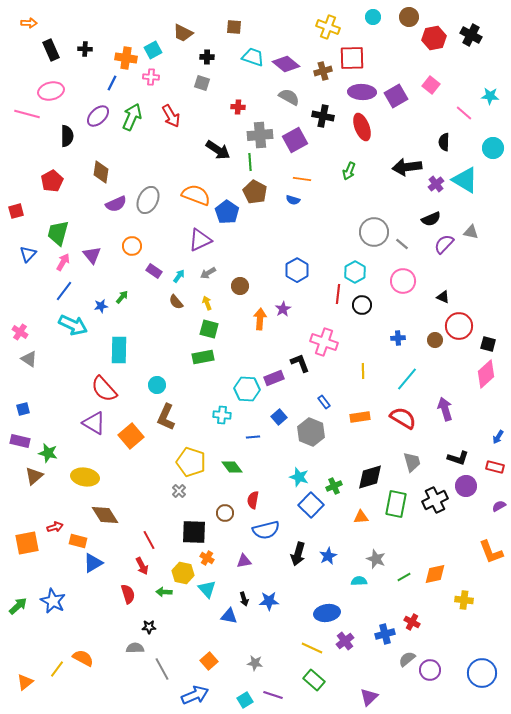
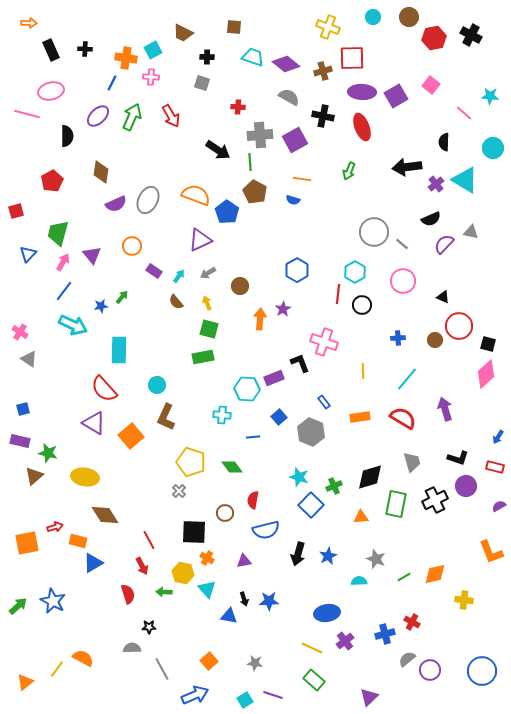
gray semicircle at (135, 648): moved 3 px left
blue circle at (482, 673): moved 2 px up
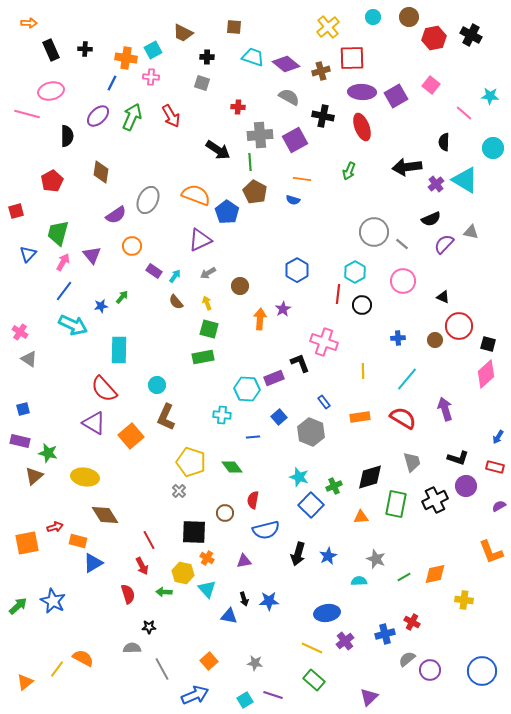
yellow cross at (328, 27): rotated 30 degrees clockwise
brown cross at (323, 71): moved 2 px left
purple semicircle at (116, 204): moved 11 px down; rotated 10 degrees counterclockwise
cyan arrow at (179, 276): moved 4 px left
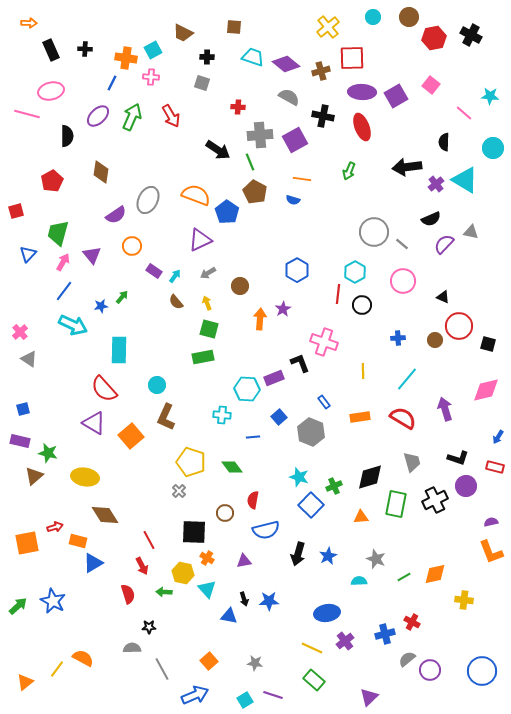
green line at (250, 162): rotated 18 degrees counterclockwise
pink cross at (20, 332): rotated 14 degrees clockwise
pink diamond at (486, 374): moved 16 px down; rotated 28 degrees clockwise
purple semicircle at (499, 506): moved 8 px left, 16 px down; rotated 16 degrees clockwise
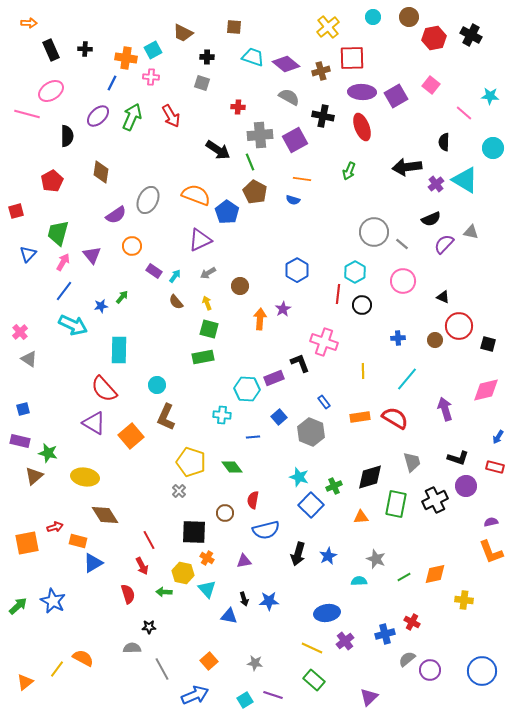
pink ellipse at (51, 91): rotated 20 degrees counterclockwise
red semicircle at (403, 418): moved 8 px left
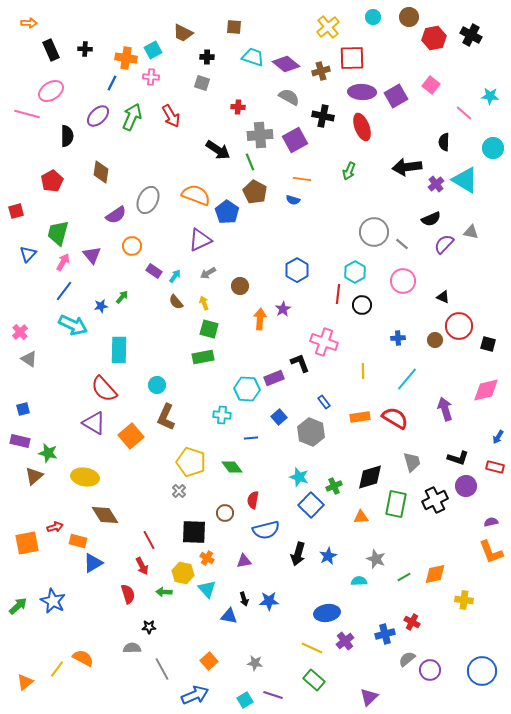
yellow arrow at (207, 303): moved 3 px left
blue line at (253, 437): moved 2 px left, 1 px down
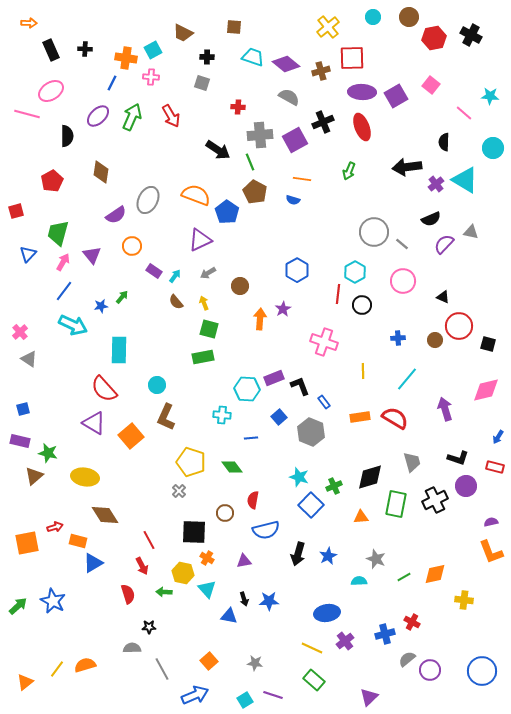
black cross at (323, 116): moved 6 px down; rotated 35 degrees counterclockwise
black L-shape at (300, 363): moved 23 px down
orange semicircle at (83, 658): moved 2 px right, 7 px down; rotated 45 degrees counterclockwise
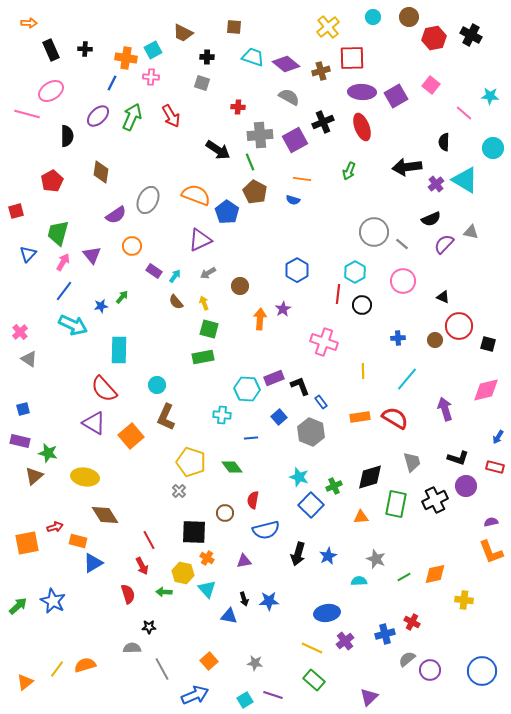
blue rectangle at (324, 402): moved 3 px left
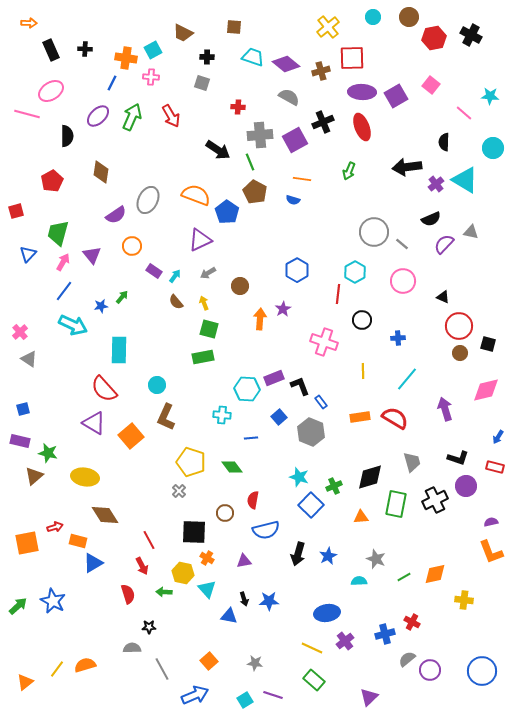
black circle at (362, 305): moved 15 px down
brown circle at (435, 340): moved 25 px right, 13 px down
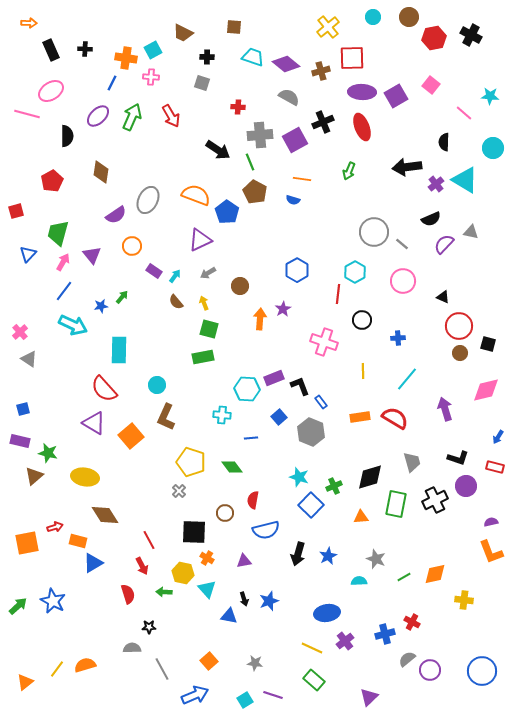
blue star at (269, 601): rotated 18 degrees counterclockwise
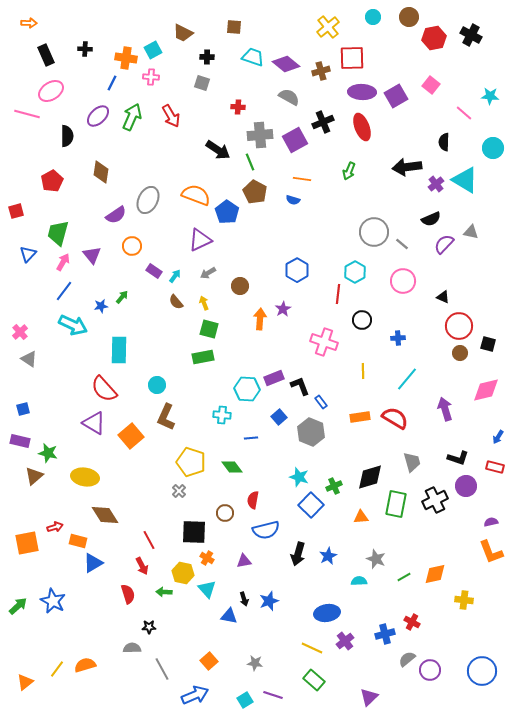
black rectangle at (51, 50): moved 5 px left, 5 px down
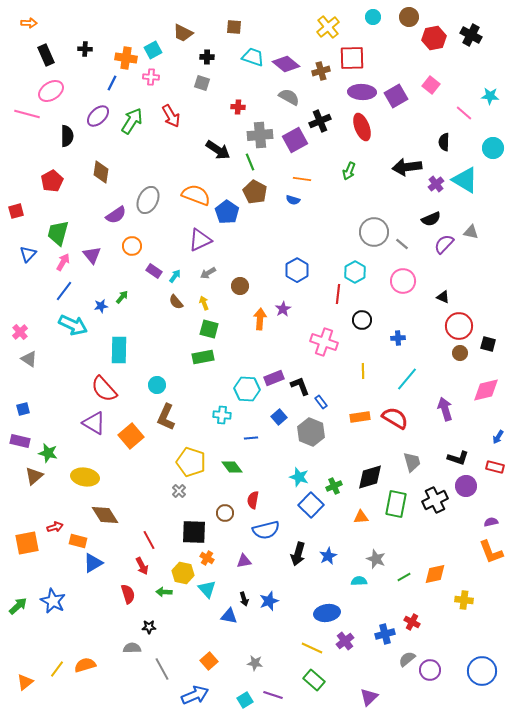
green arrow at (132, 117): moved 4 px down; rotated 8 degrees clockwise
black cross at (323, 122): moved 3 px left, 1 px up
